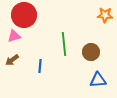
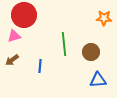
orange star: moved 1 px left, 3 px down
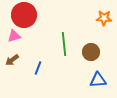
blue line: moved 2 px left, 2 px down; rotated 16 degrees clockwise
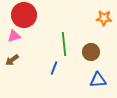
blue line: moved 16 px right
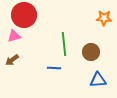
blue line: rotated 72 degrees clockwise
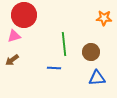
blue triangle: moved 1 px left, 2 px up
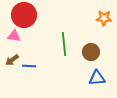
pink triangle: rotated 24 degrees clockwise
blue line: moved 25 px left, 2 px up
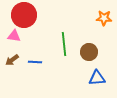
brown circle: moved 2 px left
blue line: moved 6 px right, 4 px up
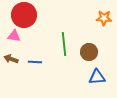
brown arrow: moved 1 px left, 1 px up; rotated 56 degrees clockwise
blue triangle: moved 1 px up
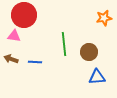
orange star: rotated 14 degrees counterclockwise
